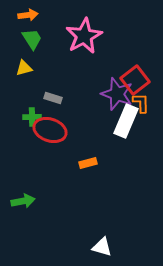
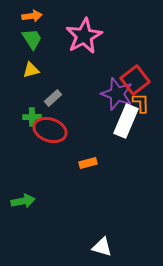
orange arrow: moved 4 px right, 1 px down
yellow triangle: moved 7 px right, 2 px down
gray rectangle: rotated 60 degrees counterclockwise
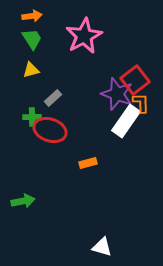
white rectangle: rotated 12 degrees clockwise
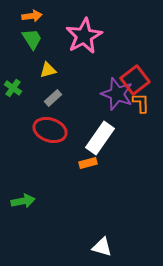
yellow triangle: moved 17 px right
green cross: moved 19 px left, 29 px up; rotated 36 degrees clockwise
white rectangle: moved 26 px left, 17 px down
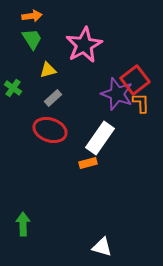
pink star: moved 9 px down
green arrow: moved 23 px down; rotated 80 degrees counterclockwise
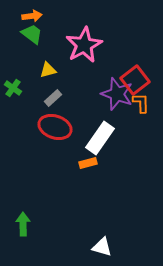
green trapezoid: moved 5 px up; rotated 20 degrees counterclockwise
red ellipse: moved 5 px right, 3 px up
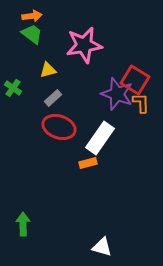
pink star: rotated 18 degrees clockwise
red square: rotated 20 degrees counterclockwise
red ellipse: moved 4 px right
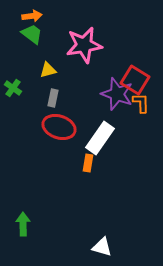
gray rectangle: rotated 36 degrees counterclockwise
orange rectangle: rotated 66 degrees counterclockwise
